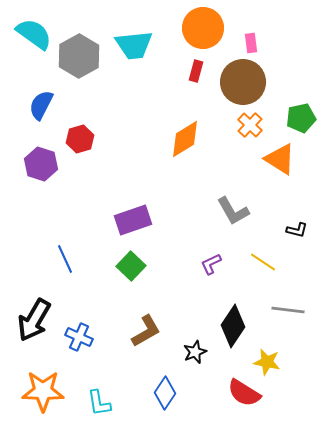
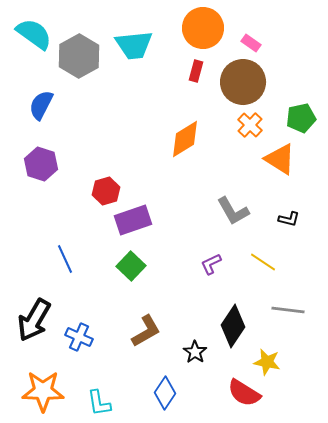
pink rectangle: rotated 48 degrees counterclockwise
red hexagon: moved 26 px right, 52 px down
black L-shape: moved 8 px left, 11 px up
black star: rotated 15 degrees counterclockwise
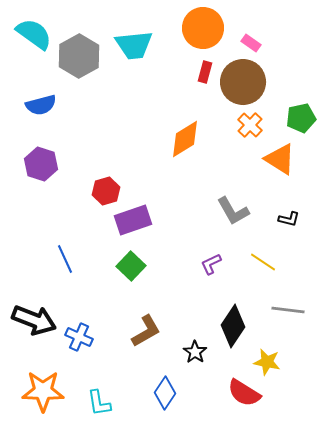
red rectangle: moved 9 px right, 1 px down
blue semicircle: rotated 132 degrees counterclockwise
black arrow: rotated 99 degrees counterclockwise
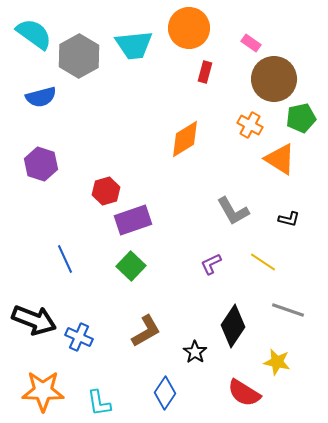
orange circle: moved 14 px left
brown circle: moved 31 px right, 3 px up
blue semicircle: moved 8 px up
orange cross: rotated 15 degrees counterclockwise
gray line: rotated 12 degrees clockwise
yellow star: moved 10 px right
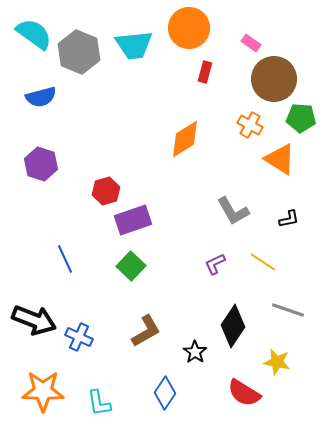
gray hexagon: moved 4 px up; rotated 9 degrees counterclockwise
green pentagon: rotated 16 degrees clockwise
black L-shape: rotated 25 degrees counterclockwise
purple L-shape: moved 4 px right
